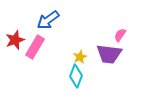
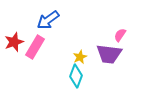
red star: moved 1 px left, 2 px down
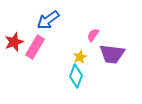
pink semicircle: moved 27 px left
purple trapezoid: moved 3 px right
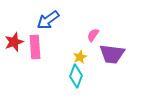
pink rectangle: rotated 35 degrees counterclockwise
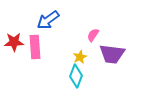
red star: rotated 18 degrees clockwise
